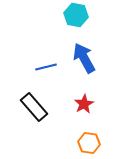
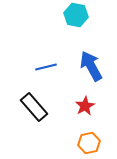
blue arrow: moved 7 px right, 8 px down
red star: moved 1 px right, 2 px down
orange hexagon: rotated 20 degrees counterclockwise
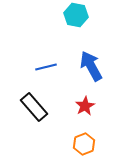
orange hexagon: moved 5 px left, 1 px down; rotated 10 degrees counterclockwise
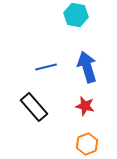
blue arrow: moved 4 px left, 1 px down; rotated 12 degrees clockwise
red star: rotated 30 degrees counterclockwise
orange hexagon: moved 3 px right
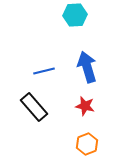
cyan hexagon: moved 1 px left; rotated 15 degrees counterclockwise
blue line: moved 2 px left, 4 px down
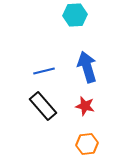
black rectangle: moved 9 px right, 1 px up
orange hexagon: rotated 15 degrees clockwise
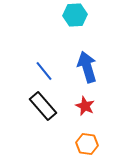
blue line: rotated 65 degrees clockwise
red star: rotated 12 degrees clockwise
orange hexagon: rotated 15 degrees clockwise
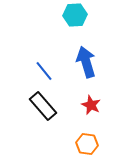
blue arrow: moved 1 px left, 5 px up
red star: moved 6 px right, 1 px up
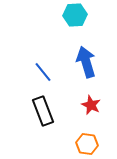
blue line: moved 1 px left, 1 px down
black rectangle: moved 5 px down; rotated 20 degrees clockwise
